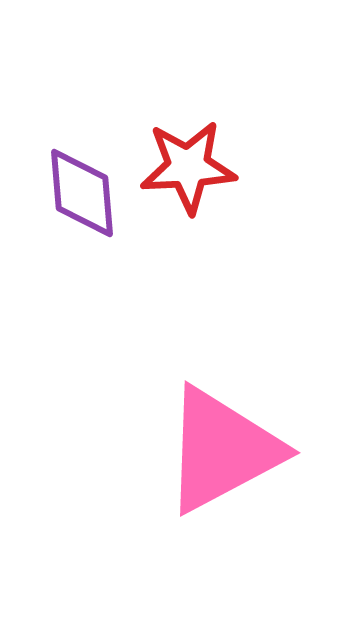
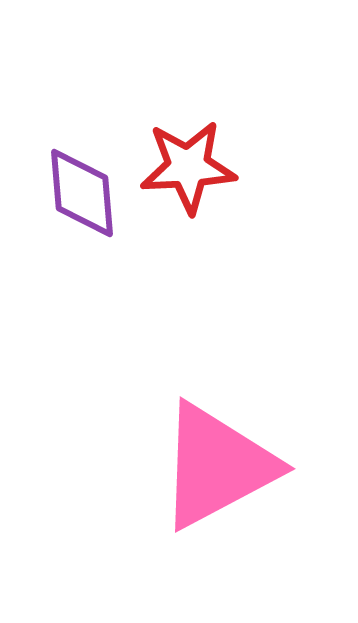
pink triangle: moved 5 px left, 16 px down
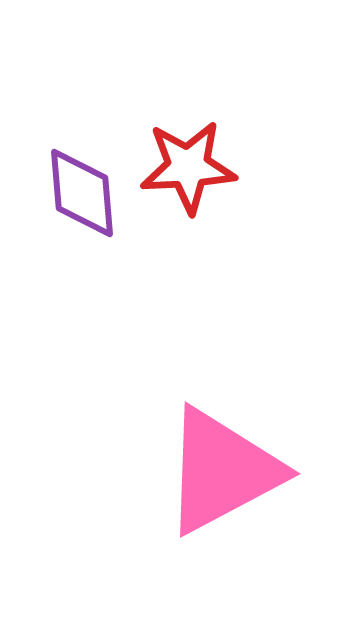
pink triangle: moved 5 px right, 5 px down
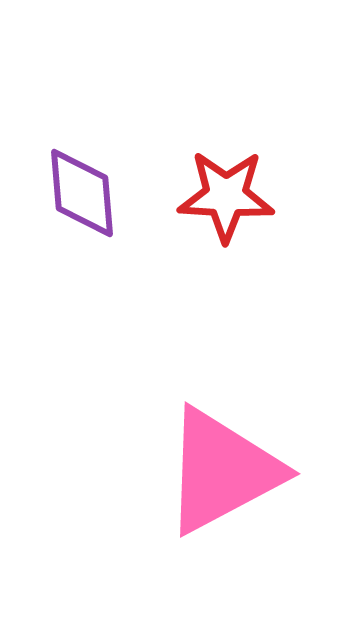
red star: moved 38 px right, 29 px down; rotated 6 degrees clockwise
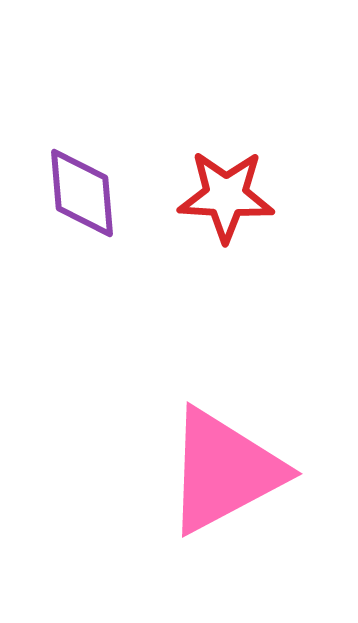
pink triangle: moved 2 px right
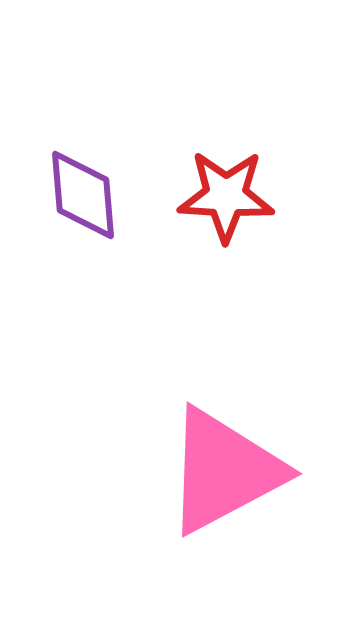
purple diamond: moved 1 px right, 2 px down
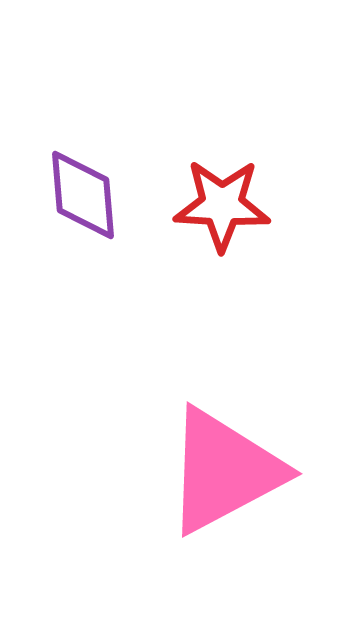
red star: moved 4 px left, 9 px down
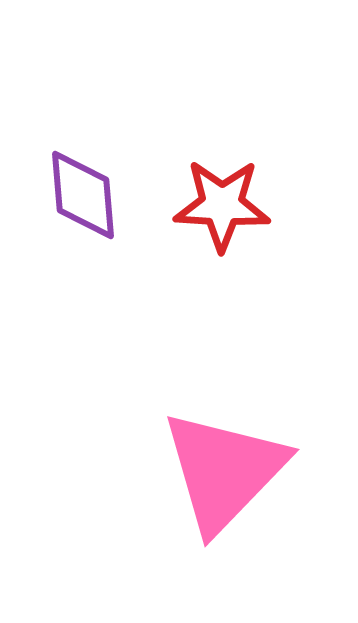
pink triangle: rotated 18 degrees counterclockwise
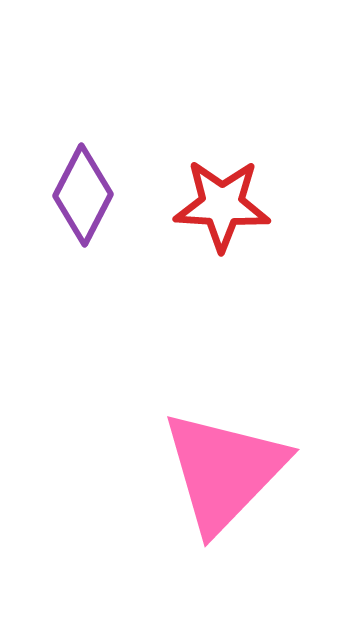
purple diamond: rotated 32 degrees clockwise
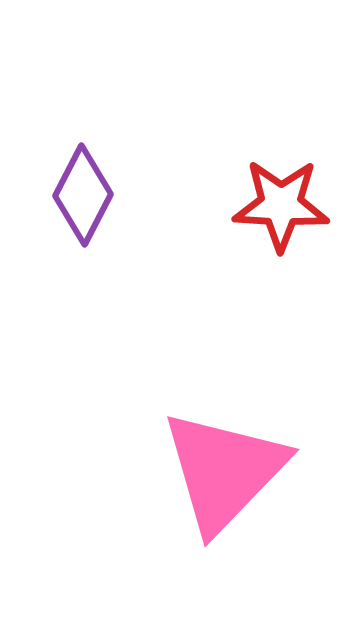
red star: moved 59 px right
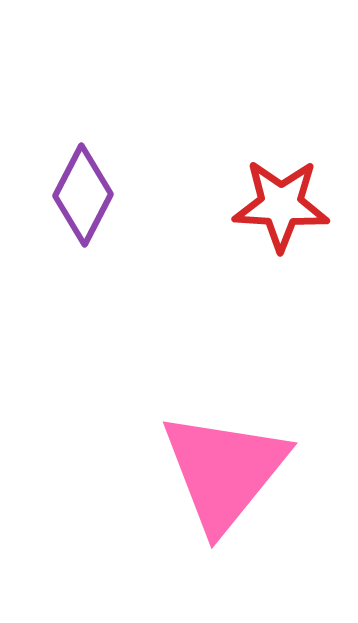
pink triangle: rotated 5 degrees counterclockwise
